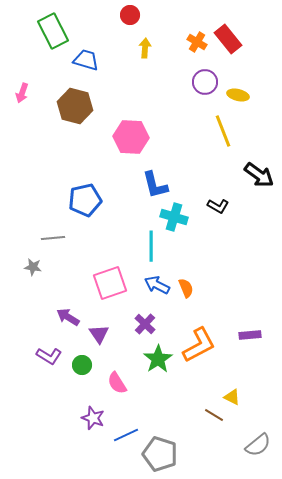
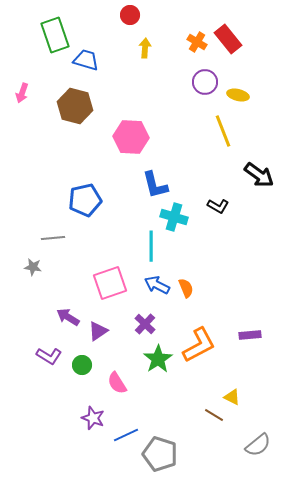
green rectangle: moved 2 px right, 4 px down; rotated 8 degrees clockwise
purple triangle: moved 1 px left, 3 px up; rotated 30 degrees clockwise
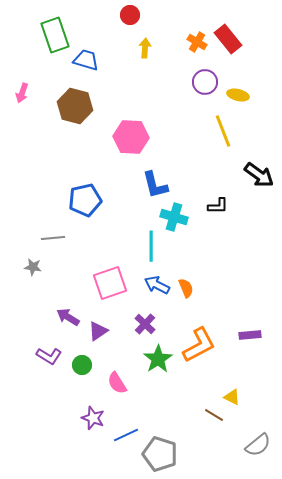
black L-shape: rotated 30 degrees counterclockwise
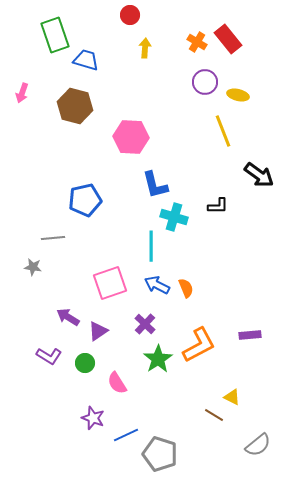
green circle: moved 3 px right, 2 px up
